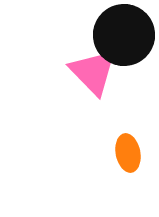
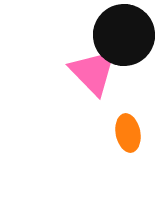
orange ellipse: moved 20 px up
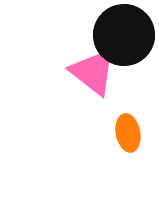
pink triangle: rotated 8 degrees counterclockwise
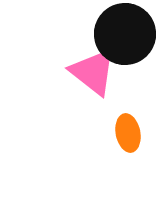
black circle: moved 1 px right, 1 px up
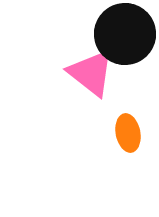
pink triangle: moved 2 px left, 1 px down
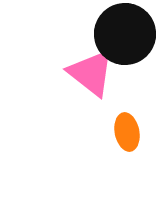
orange ellipse: moved 1 px left, 1 px up
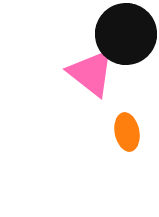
black circle: moved 1 px right
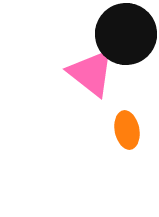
orange ellipse: moved 2 px up
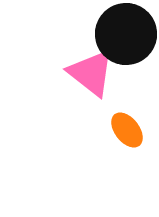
orange ellipse: rotated 27 degrees counterclockwise
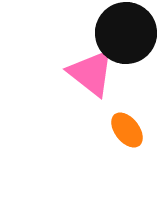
black circle: moved 1 px up
